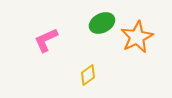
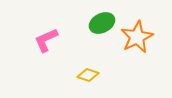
yellow diamond: rotated 55 degrees clockwise
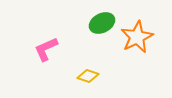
pink L-shape: moved 9 px down
yellow diamond: moved 1 px down
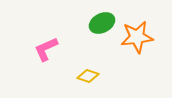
orange star: rotated 20 degrees clockwise
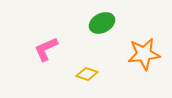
orange star: moved 7 px right, 17 px down
yellow diamond: moved 1 px left, 2 px up
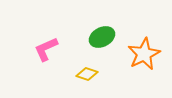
green ellipse: moved 14 px down
orange star: rotated 20 degrees counterclockwise
